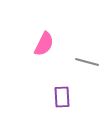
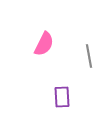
gray line: moved 2 px right, 6 px up; rotated 65 degrees clockwise
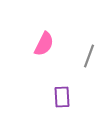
gray line: rotated 30 degrees clockwise
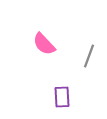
pink semicircle: rotated 110 degrees clockwise
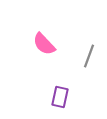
purple rectangle: moved 2 px left; rotated 15 degrees clockwise
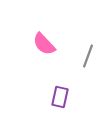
gray line: moved 1 px left
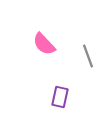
gray line: rotated 40 degrees counterclockwise
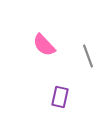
pink semicircle: moved 1 px down
